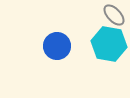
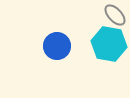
gray ellipse: moved 1 px right
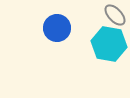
blue circle: moved 18 px up
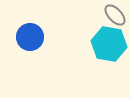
blue circle: moved 27 px left, 9 px down
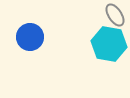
gray ellipse: rotated 10 degrees clockwise
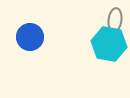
gray ellipse: moved 5 px down; rotated 40 degrees clockwise
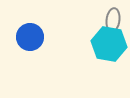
gray ellipse: moved 2 px left
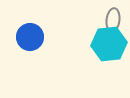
cyan hexagon: rotated 16 degrees counterclockwise
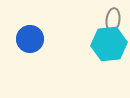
blue circle: moved 2 px down
